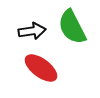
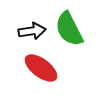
green semicircle: moved 3 px left, 2 px down
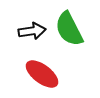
red ellipse: moved 1 px right, 6 px down
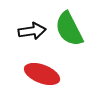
red ellipse: rotated 16 degrees counterclockwise
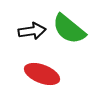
green semicircle: rotated 24 degrees counterclockwise
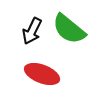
black arrow: rotated 124 degrees clockwise
